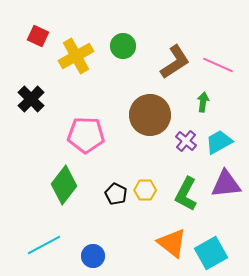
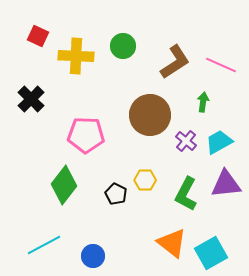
yellow cross: rotated 32 degrees clockwise
pink line: moved 3 px right
yellow hexagon: moved 10 px up
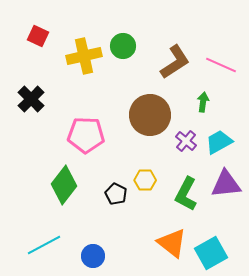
yellow cross: moved 8 px right; rotated 16 degrees counterclockwise
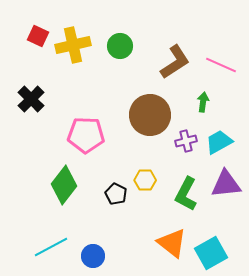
green circle: moved 3 px left
yellow cross: moved 11 px left, 11 px up
purple cross: rotated 35 degrees clockwise
cyan line: moved 7 px right, 2 px down
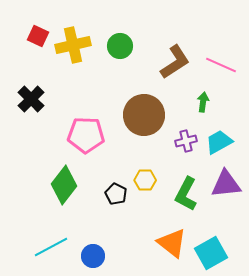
brown circle: moved 6 px left
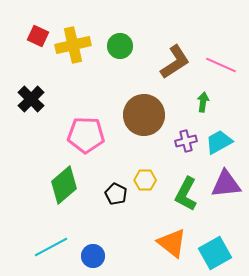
green diamond: rotated 12 degrees clockwise
cyan square: moved 4 px right
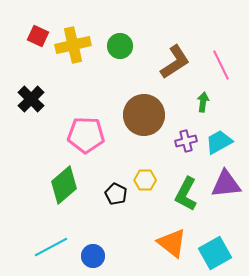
pink line: rotated 40 degrees clockwise
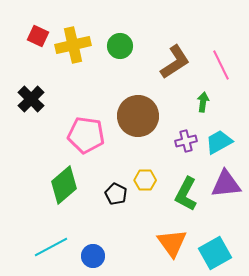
brown circle: moved 6 px left, 1 px down
pink pentagon: rotated 6 degrees clockwise
orange triangle: rotated 16 degrees clockwise
